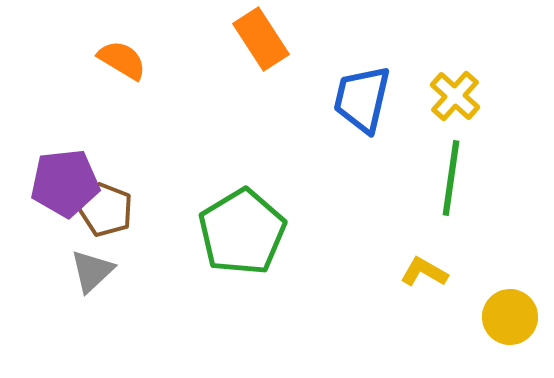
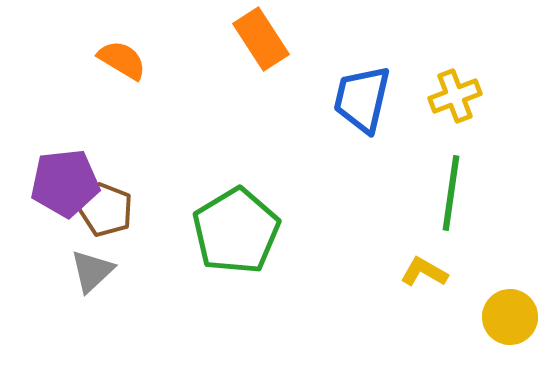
yellow cross: rotated 27 degrees clockwise
green line: moved 15 px down
green pentagon: moved 6 px left, 1 px up
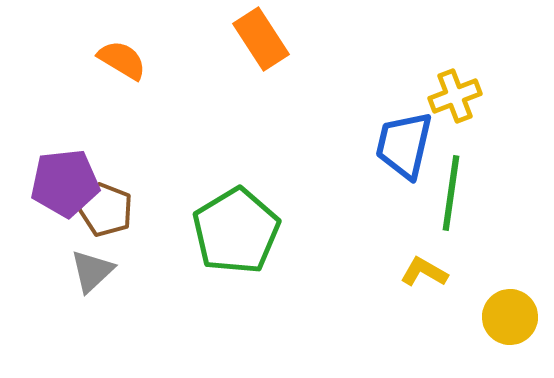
blue trapezoid: moved 42 px right, 46 px down
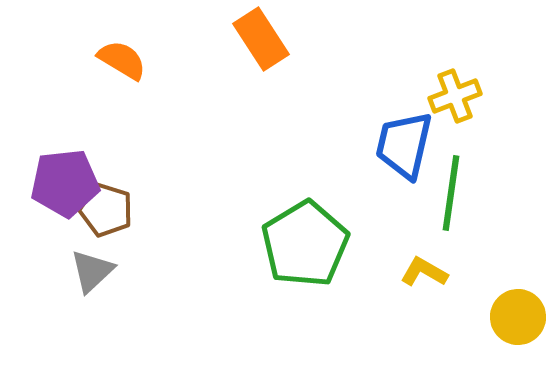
brown pentagon: rotated 4 degrees counterclockwise
green pentagon: moved 69 px right, 13 px down
yellow circle: moved 8 px right
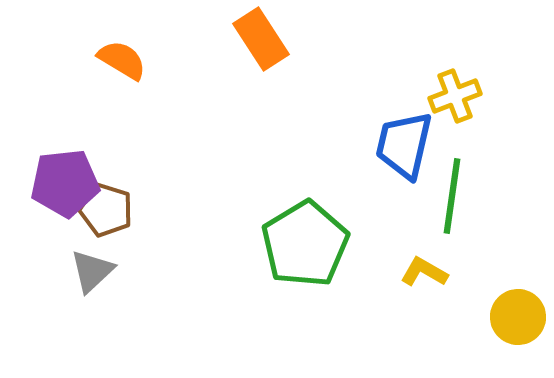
green line: moved 1 px right, 3 px down
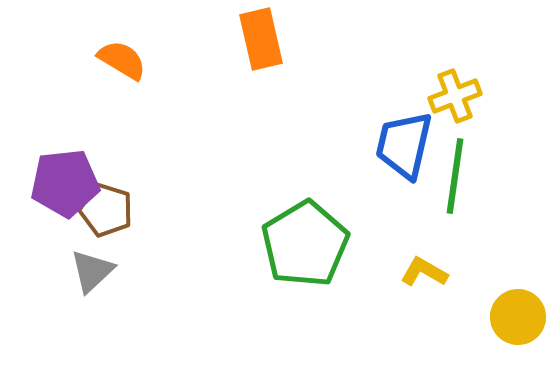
orange rectangle: rotated 20 degrees clockwise
green line: moved 3 px right, 20 px up
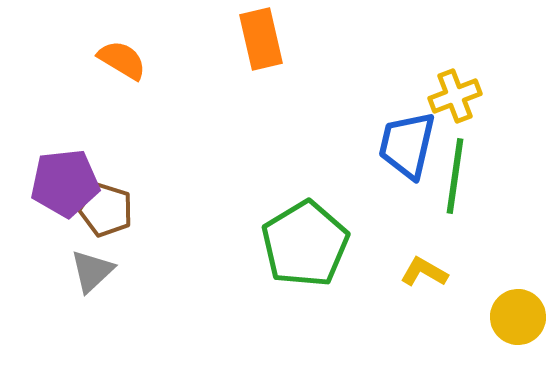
blue trapezoid: moved 3 px right
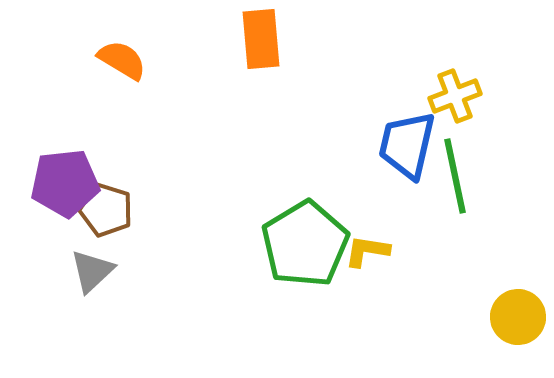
orange rectangle: rotated 8 degrees clockwise
green line: rotated 20 degrees counterclockwise
yellow L-shape: moved 57 px left, 21 px up; rotated 21 degrees counterclockwise
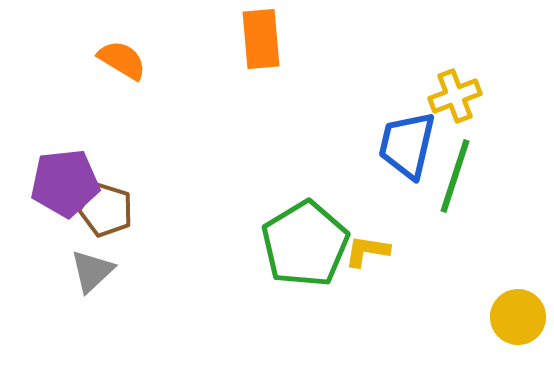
green line: rotated 30 degrees clockwise
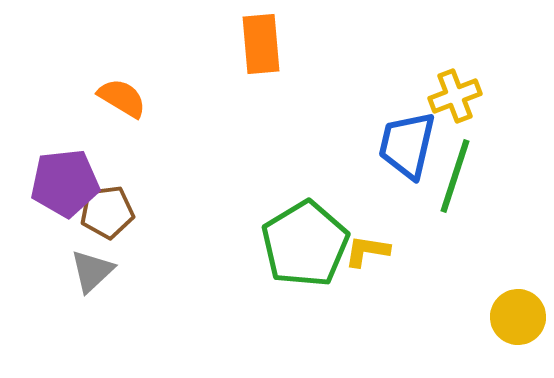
orange rectangle: moved 5 px down
orange semicircle: moved 38 px down
brown pentagon: moved 1 px right, 2 px down; rotated 24 degrees counterclockwise
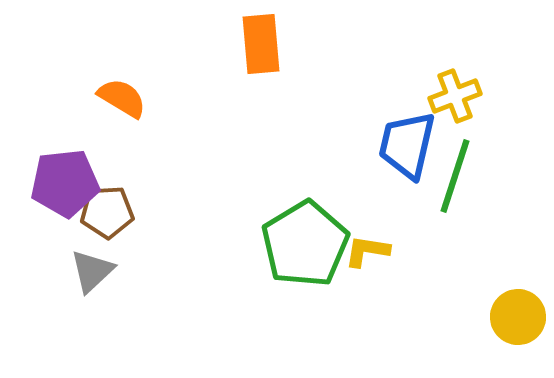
brown pentagon: rotated 4 degrees clockwise
